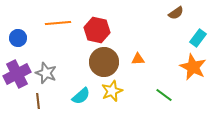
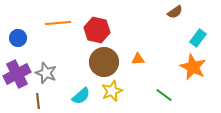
brown semicircle: moved 1 px left, 1 px up
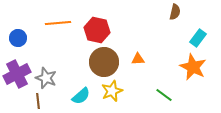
brown semicircle: rotated 42 degrees counterclockwise
gray star: moved 5 px down
